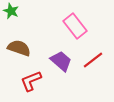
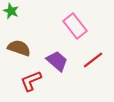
purple trapezoid: moved 4 px left
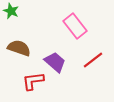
purple trapezoid: moved 2 px left, 1 px down
red L-shape: moved 2 px right; rotated 15 degrees clockwise
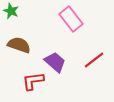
pink rectangle: moved 4 px left, 7 px up
brown semicircle: moved 3 px up
red line: moved 1 px right
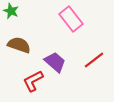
red L-shape: rotated 20 degrees counterclockwise
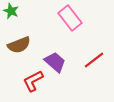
pink rectangle: moved 1 px left, 1 px up
brown semicircle: rotated 140 degrees clockwise
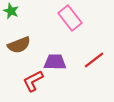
purple trapezoid: rotated 40 degrees counterclockwise
